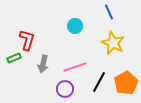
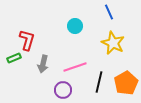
black line: rotated 15 degrees counterclockwise
purple circle: moved 2 px left, 1 px down
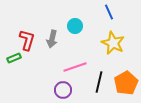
gray arrow: moved 9 px right, 25 px up
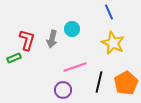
cyan circle: moved 3 px left, 3 px down
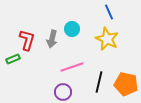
yellow star: moved 6 px left, 4 px up
green rectangle: moved 1 px left, 1 px down
pink line: moved 3 px left
orange pentagon: moved 1 px down; rotated 30 degrees counterclockwise
purple circle: moved 2 px down
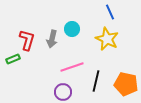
blue line: moved 1 px right
black line: moved 3 px left, 1 px up
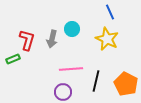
pink line: moved 1 px left, 2 px down; rotated 15 degrees clockwise
orange pentagon: rotated 15 degrees clockwise
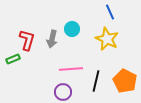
orange pentagon: moved 1 px left, 3 px up
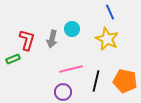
pink line: rotated 10 degrees counterclockwise
orange pentagon: rotated 15 degrees counterclockwise
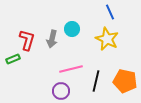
purple circle: moved 2 px left, 1 px up
